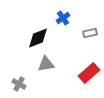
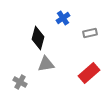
black diamond: rotated 55 degrees counterclockwise
gray cross: moved 1 px right, 2 px up
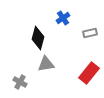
red rectangle: rotated 10 degrees counterclockwise
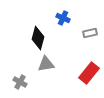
blue cross: rotated 32 degrees counterclockwise
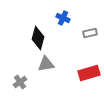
red rectangle: rotated 35 degrees clockwise
gray cross: rotated 24 degrees clockwise
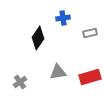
blue cross: rotated 32 degrees counterclockwise
black diamond: rotated 20 degrees clockwise
gray triangle: moved 12 px right, 8 px down
red rectangle: moved 1 px right, 4 px down
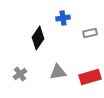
gray cross: moved 8 px up
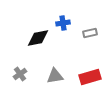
blue cross: moved 5 px down
black diamond: rotated 45 degrees clockwise
gray triangle: moved 3 px left, 4 px down
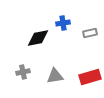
gray cross: moved 3 px right, 2 px up; rotated 24 degrees clockwise
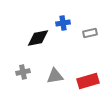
red rectangle: moved 2 px left, 4 px down
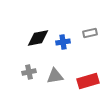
blue cross: moved 19 px down
gray cross: moved 6 px right
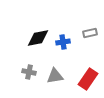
gray cross: rotated 24 degrees clockwise
red rectangle: moved 2 px up; rotated 40 degrees counterclockwise
